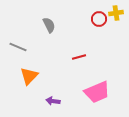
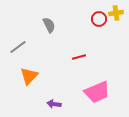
gray line: rotated 60 degrees counterclockwise
purple arrow: moved 1 px right, 3 px down
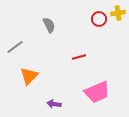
yellow cross: moved 2 px right
gray line: moved 3 px left
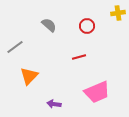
red circle: moved 12 px left, 7 px down
gray semicircle: rotated 21 degrees counterclockwise
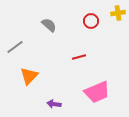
red circle: moved 4 px right, 5 px up
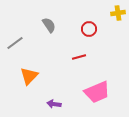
red circle: moved 2 px left, 8 px down
gray semicircle: rotated 14 degrees clockwise
gray line: moved 4 px up
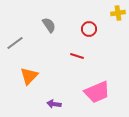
red line: moved 2 px left, 1 px up; rotated 32 degrees clockwise
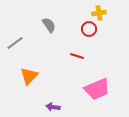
yellow cross: moved 19 px left
pink trapezoid: moved 3 px up
purple arrow: moved 1 px left, 3 px down
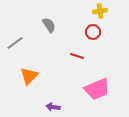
yellow cross: moved 1 px right, 2 px up
red circle: moved 4 px right, 3 px down
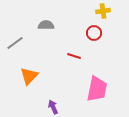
yellow cross: moved 3 px right
gray semicircle: moved 3 px left; rotated 56 degrees counterclockwise
red circle: moved 1 px right, 1 px down
red line: moved 3 px left
pink trapezoid: rotated 56 degrees counterclockwise
purple arrow: rotated 56 degrees clockwise
